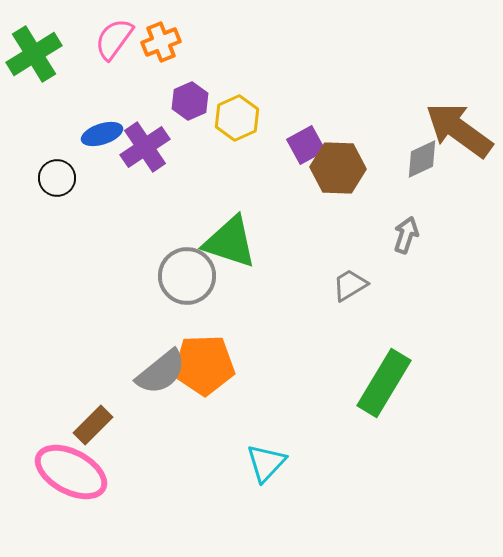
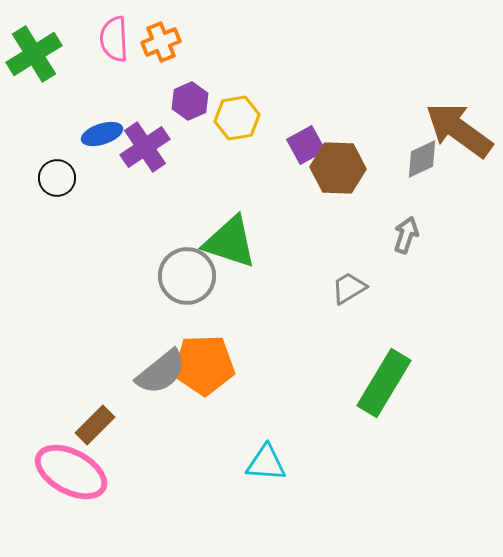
pink semicircle: rotated 39 degrees counterclockwise
yellow hexagon: rotated 15 degrees clockwise
gray trapezoid: moved 1 px left, 3 px down
brown rectangle: moved 2 px right
cyan triangle: rotated 51 degrees clockwise
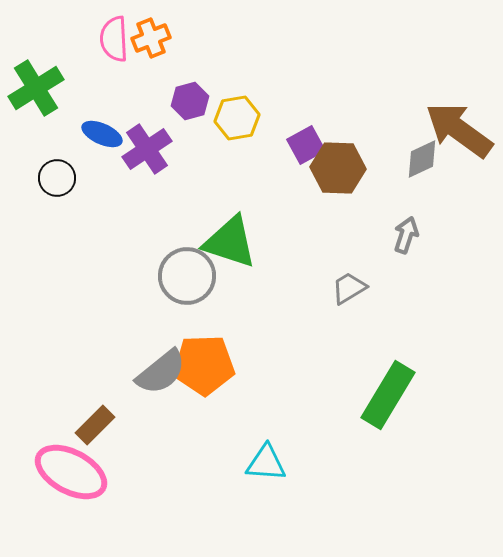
orange cross: moved 10 px left, 4 px up
green cross: moved 2 px right, 34 px down
purple hexagon: rotated 9 degrees clockwise
blue ellipse: rotated 42 degrees clockwise
purple cross: moved 2 px right, 2 px down
green rectangle: moved 4 px right, 12 px down
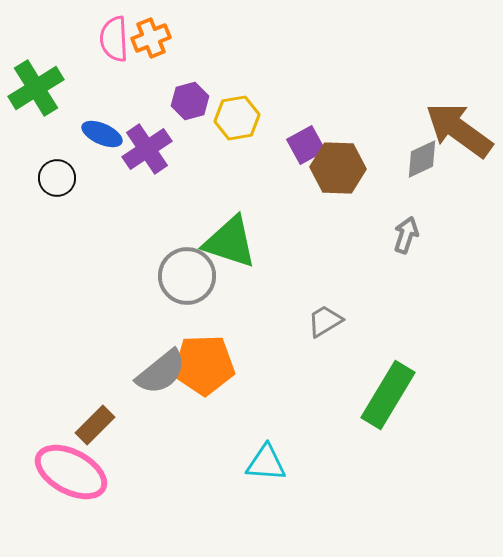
gray trapezoid: moved 24 px left, 33 px down
